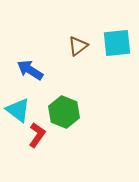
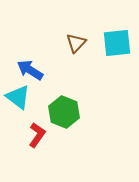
brown triangle: moved 2 px left, 3 px up; rotated 10 degrees counterclockwise
cyan triangle: moved 13 px up
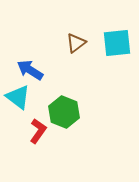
brown triangle: rotated 10 degrees clockwise
red L-shape: moved 1 px right, 4 px up
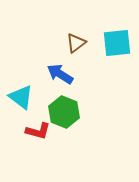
blue arrow: moved 30 px right, 4 px down
cyan triangle: moved 3 px right
red L-shape: rotated 70 degrees clockwise
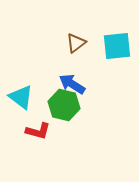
cyan square: moved 3 px down
blue arrow: moved 12 px right, 10 px down
green hexagon: moved 7 px up; rotated 8 degrees counterclockwise
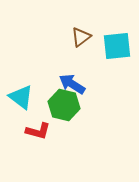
brown triangle: moved 5 px right, 6 px up
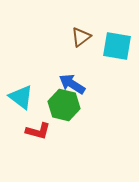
cyan square: rotated 16 degrees clockwise
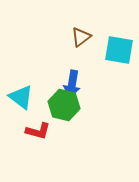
cyan square: moved 2 px right, 4 px down
blue arrow: rotated 112 degrees counterclockwise
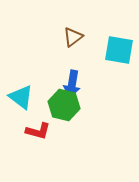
brown triangle: moved 8 px left
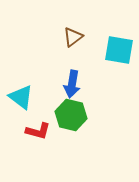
green hexagon: moved 7 px right, 10 px down
